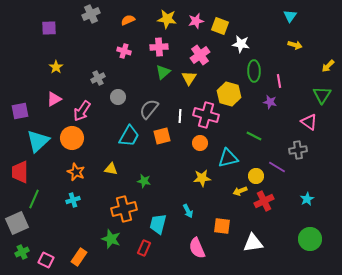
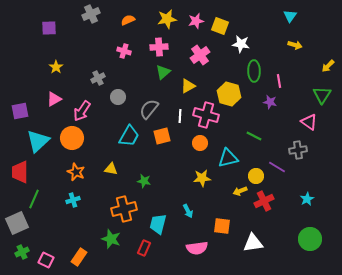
yellow star at (167, 19): rotated 18 degrees counterclockwise
yellow triangle at (189, 78): moved 1 px left, 8 px down; rotated 28 degrees clockwise
pink semicircle at (197, 248): rotated 75 degrees counterclockwise
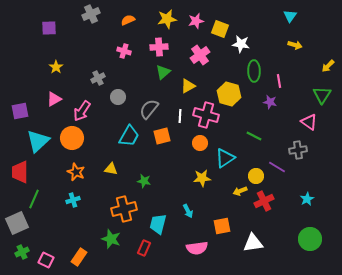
yellow square at (220, 26): moved 3 px down
cyan triangle at (228, 158): moved 3 px left; rotated 20 degrees counterclockwise
orange square at (222, 226): rotated 18 degrees counterclockwise
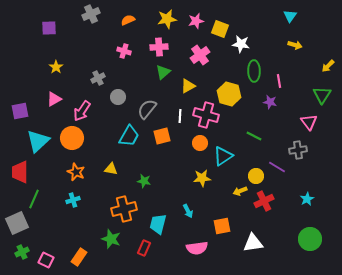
gray semicircle at (149, 109): moved 2 px left
pink triangle at (309, 122): rotated 18 degrees clockwise
cyan triangle at (225, 158): moved 2 px left, 2 px up
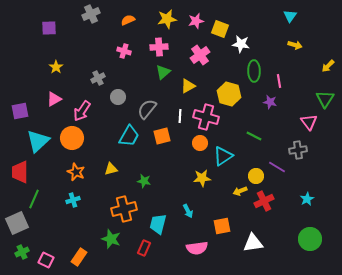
green triangle at (322, 95): moved 3 px right, 4 px down
pink cross at (206, 115): moved 2 px down
yellow triangle at (111, 169): rotated 24 degrees counterclockwise
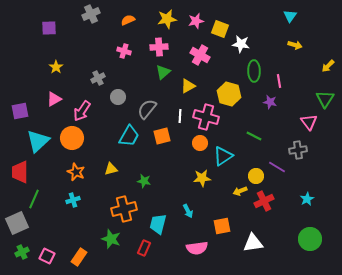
pink cross at (200, 55): rotated 24 degrees counterclockwise
pink square at (46, 260): moved 1 px right, 4 px up
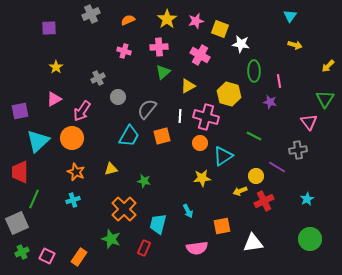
yellow star at (167, 19): rotated 24 degrees counterclockwise
orange cross at (124, 209): rotated 30 degrees counterclockwise
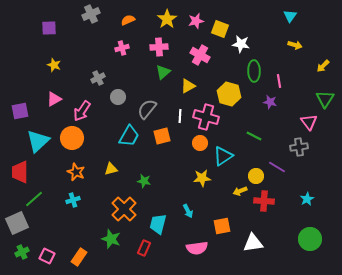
pink cross at (124, 51): moved 2 px left, 3 px up; rotated 32 degrees counterclockwise
yellow arrow at (328, 66): moved 5 px left
yellow star at (56, 67): moved 2 px left, 2 px up; rotated 16 degrees counterclockwise
gray cross at (298, 150): moved 1 px right, 3 px up
green line at (34, 199): rotated 24 degrees clockwise
red cross at (264, 201): rotated 30 degrees clockwise
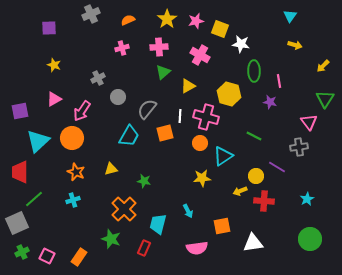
orange square at (162, 136): moved 3 px right, 3 px up
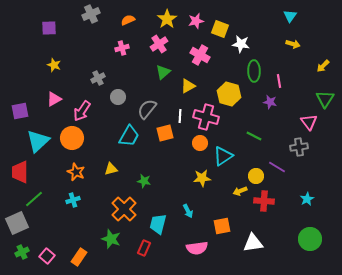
yellow arrow at (295, 45): moved 2 px left, 1 px up
pink cross at (159, 47): moved 3 px up; rotated 30 degrees counterclockwise
pink square at (47, 256): rotated 14 degrees clockwise
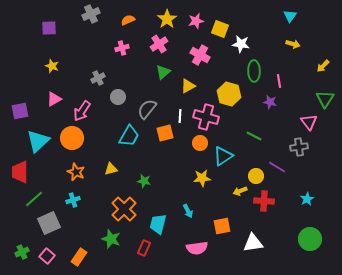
yellow star at (54, 65): moved 2 px left, 1 px down
gray square at (17, 223): moved 32 px right
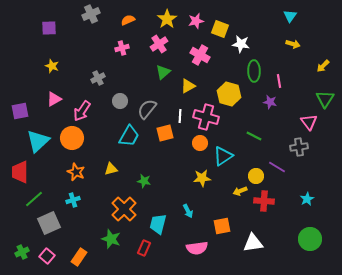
gray circle at (118, 97): moved 2 px right, 4 px down
